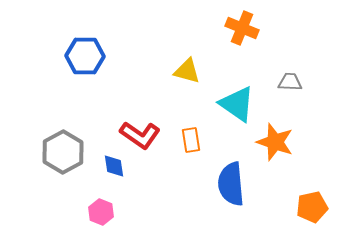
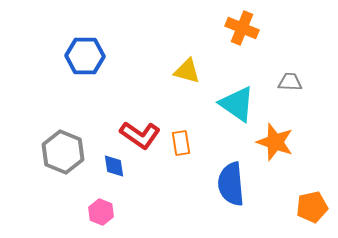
orange rectangle: moved 10 px left, 3 px down
gray hexagon: rotated 9 degrees counterclockwise
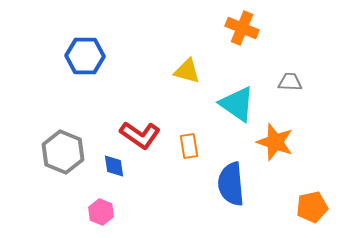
orange rectangle: moved 8 px right, 3 px down
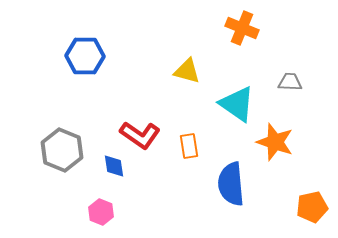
gray hexagon: moved 1 px left, 2 px up
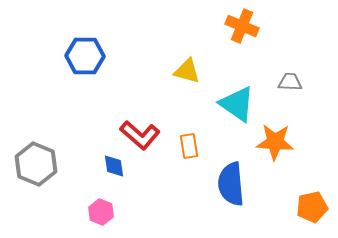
orange cross: moved 2 px up
red L-shape: rotated 6 degrees clockwise
orange star: rotated 15 degrees counterclockwise
gray hexagon: moved 26 px left, 14 px down
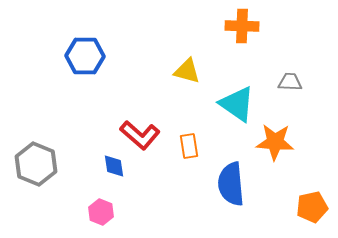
orange cross: rotated 20 degrees counterclockwise
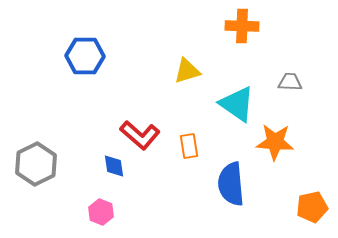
yellow triangle: rotated 32 degrees counterclockwise
gray hexagon: rotated 12 degrees clockwise
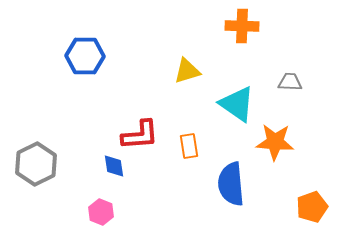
red L-shape: rotated 45 degrees counterclockwise
orange pentagon: rotated 8 degrees counterclockwise
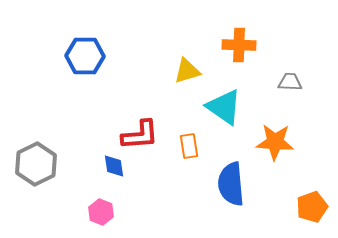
orange cross: moved 3 px left, 19 px down
cyan triangle: moved 13 px left, 3 px down
